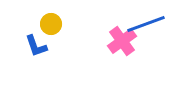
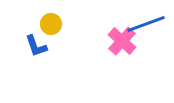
pink cross: rotated 12 degrees counterclockwise
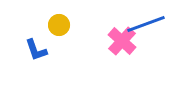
yellow circle: moved 8 px right, 1 px down
blue L-shape: moved 4 px down
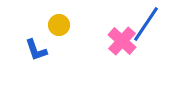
blue line: rotated 36 degrees counterclockwise
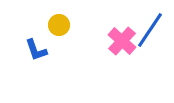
blue line: moved 4 px right, 6 px down
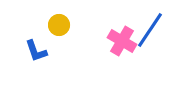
pink cross: rotated 12 degrees counterclockwise
blue L-shape: moved 1 px down
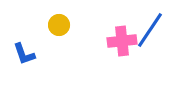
pink cross: rotated 36 degrees counterclockwise
blue L-shape: moved 12 px left, 3 px down
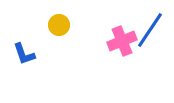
pink cross: rotated 16 degrees counterclockwise
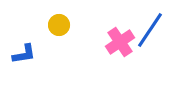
pink cross: moved 2 px left, 1 px down; rotated 12 degrees counterclockwise
blue L-shape: rotated 80 degrees counterclockwise
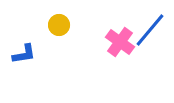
blue line: rotated 6 degrees clockwise
pink cross: rotated 20 degrees counterclockwise
